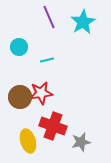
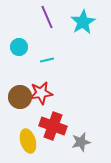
purple line: moved 2 px left
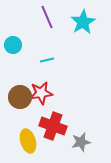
cyan circle: moved 6 px left, 2 px up
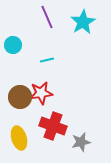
yellow ellipse: moved 9 px left, 3 px up
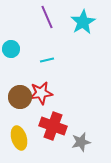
cyan circle: moved 2 px left, 4 px down
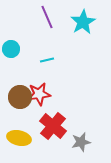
red star: moved 2 px left, 1 px down
red cross: rotated 20 degrees clockwise
yellow ellipse: rotated 60 degrees counterclockwise
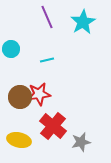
yellow ellipse: moved 2 px down
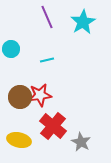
red star: moved 1 px right, 1 px down
gray star: rotated 30 degrees counterclockwise
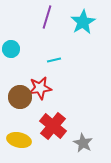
purple line: rotated 40 degrees clockwise
cyan line: moved 7 px right
red star: moved 7 px up
gray star: moved 2 px right, 1 px down
